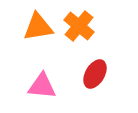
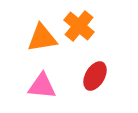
orange triangle: moved 4 px right, 11 px down
red ellipse: moved 2 px down
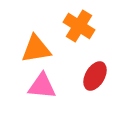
orange cross: rotated 8 degrees counterclockwise
orange triangle: moved 6 px left, 11 px down
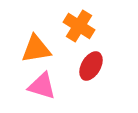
red ellipse: moved 4 px left, 10 px up
pink triangle: rotated 12 degrees clockwise
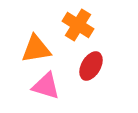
orange cross: moved 1 px left, 1 px up
pink triangle: moved 4 px right
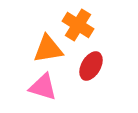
orange triangle: moved 12 px right
pink triangle: moved 3 px left, 1 px down
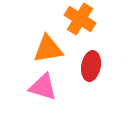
orange cross: moved 2 px right, 6 px up
red ellipse: rotated 20 degrees counterclockwise
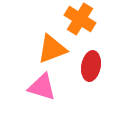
orange triangle: moved 4 px right; rotated 12 degrees counterclockwise
pink triangle: moved 1 px left
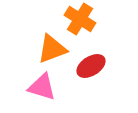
red ellipse: rotated 48 degrees clockwise
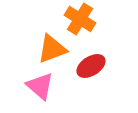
pink triangle: moved 2 px left, 1 px up; rotated 24 degrees clockwise
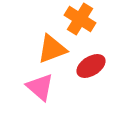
pink triangle: moved 1 px down
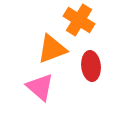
orange cross: moved 1 px left, 1 px down
red ellipse: rotated 64 degrees counterclockwise
